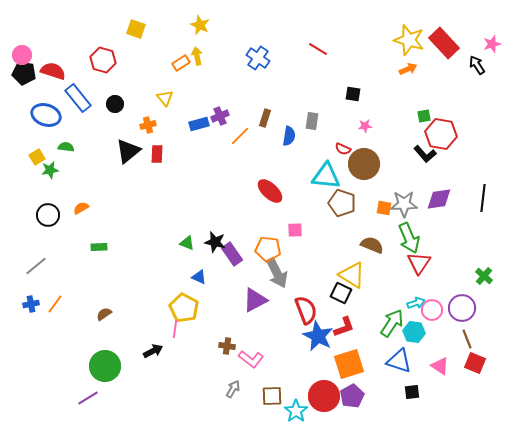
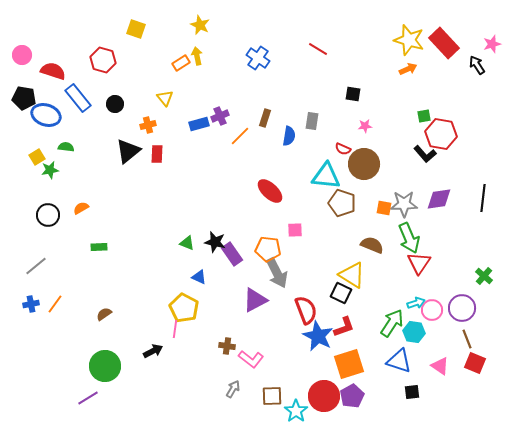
black pentagon at (24, 73): moved 25 px down
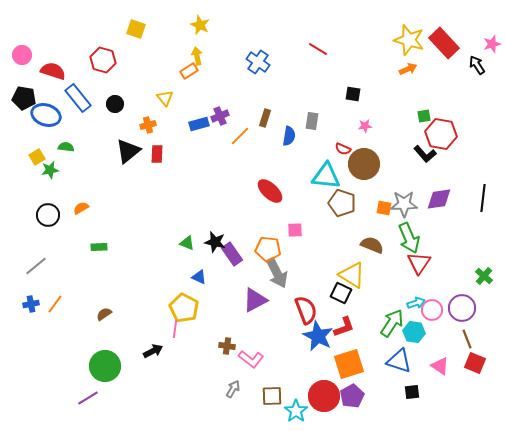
blue cross at (258, 58): moved 4 px down
orange rectangle at (181, 63): moved 8 px right, 8 px down
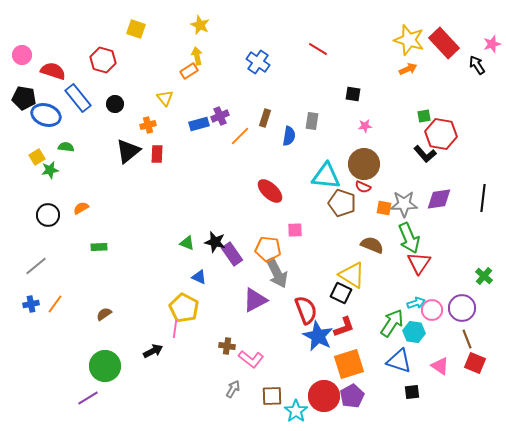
red semicircle at (343, 149): moved 20 px right, 38 px down
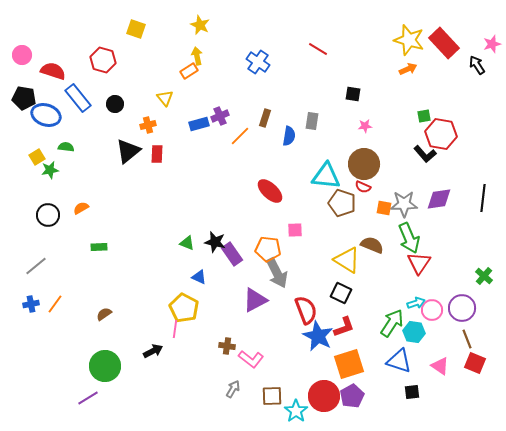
yellow triangle at (352, 275): moved 5 px left, 15 px up
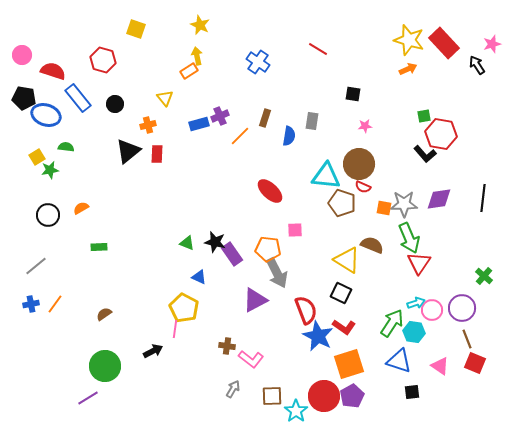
brown circle at (364, 164): moved 5 px left
red L-shape at (344, 327): rotated 55 degrees clockwise
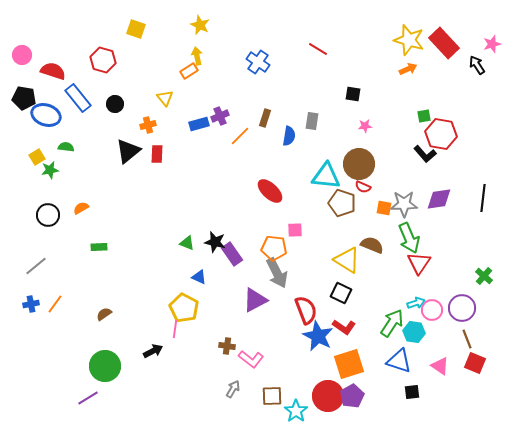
orange pentagon at (268, 249): moved 6 px right, 1 px up
red circle at (324, 396): moved 4 px right
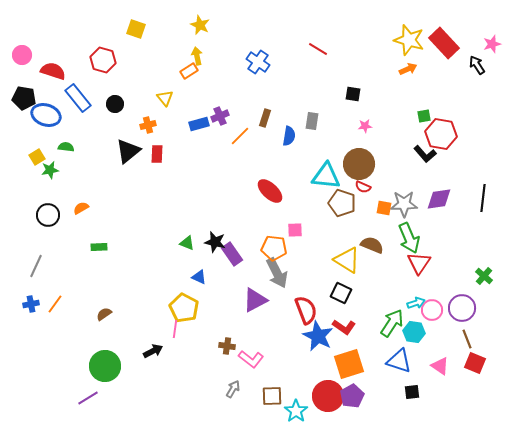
gray line at (36, 266): rotated 25 degrees counterclockwise
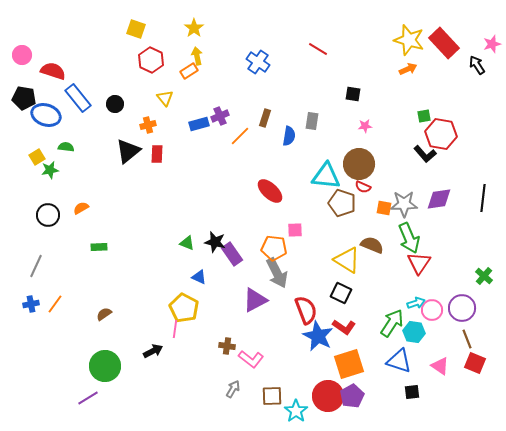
yellow star at (200, 25): moved 6 px left, 3 px down; rotated 12 degrees clockwise
red hexagon at (103, 60): moved 48 px right; rotated 10 degrees clockwise
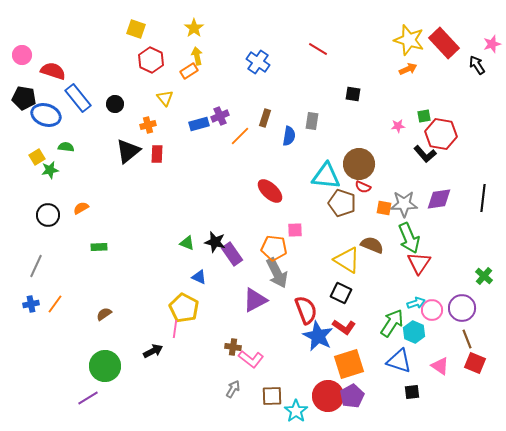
pink star at (365, 126): moved 33 px right
cyan hexagon at (414, 332): rotated 15 degrees clockwise
brown cross at (227, 346): moved 6 px right, 1 px down
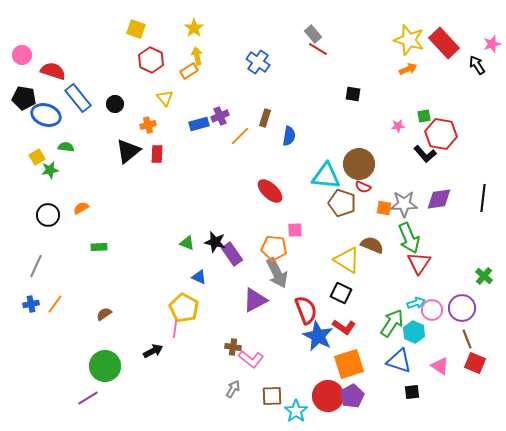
gray rectangle at (312, 121): moved 1 px right, 87 px up; rotated 48 degrees counterclockwise
